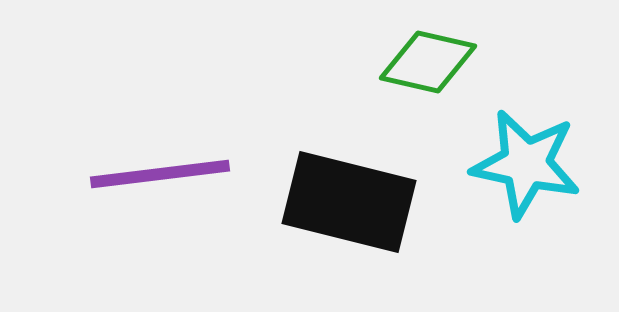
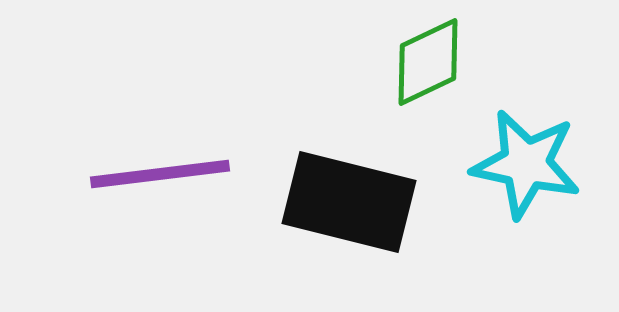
green diamond: rotated 38 degrees counterclockwise
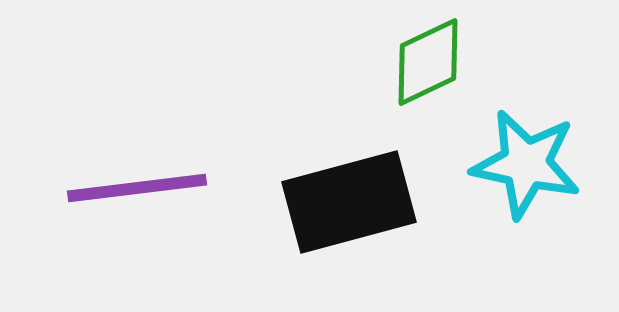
purple line: moved 23 px left, 14 px down
black rectangle: rotated 29 degrees counterclockwise
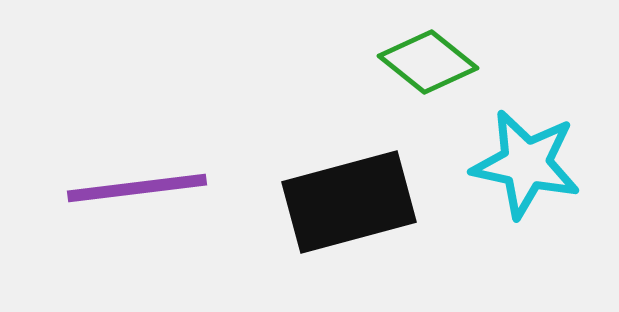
green diamond: rotated 64 degrees clockwise
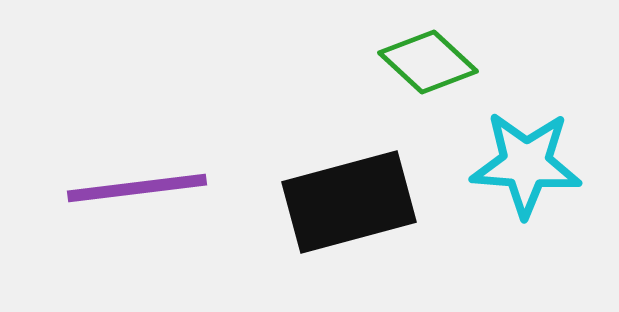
green diamond: rotated 4 degrees clockwise
cyan star: rotated 8 degrees counterclockwise
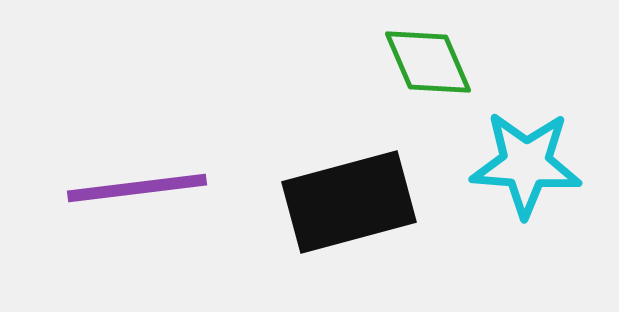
green diamond: rotated 24 degrees clockwise
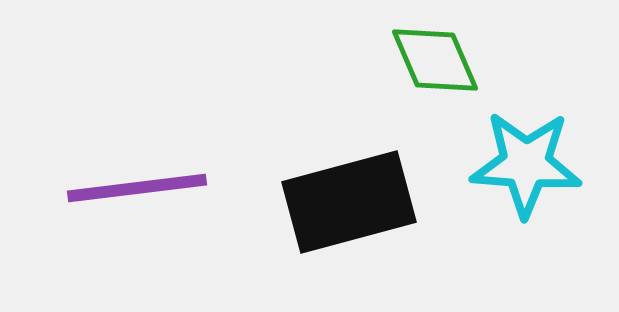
green diamond: moved 7 px right, 2 px up
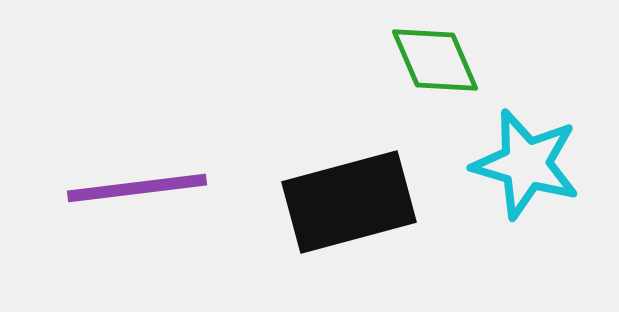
cyan star: rotated 12 degrees clockwise
